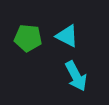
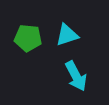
cyan triangle: moved 1 px up; rotated 45 degrees counterclockwise
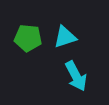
cyan triangle: moved 2 px left, 2 px down
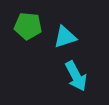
green pentagon: moved 12 px up
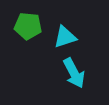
cyan arrow: moved 2 px left, 3 px up
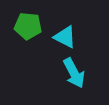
cyan triangle: rotated 45 degrees clockwise
